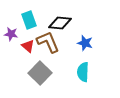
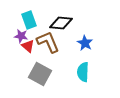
black diamond: moved 1 px right
purple star: moved 10 px right, 2 px down
blue star: rotated 14 degrees clockwise
gray square: moved 1 px down; rotated 15 degrees counterclockwise
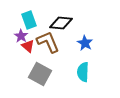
purple star: rotated 24 degrees clockwise
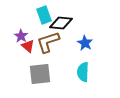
cyan rectangle: moved 15 px right, 5 px up
brown L-shape: rotated 85 degrees counterclockwise
gray square: rotated 35 degrees counterclockwise
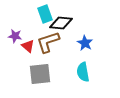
cyan rectangle: moved 1 px right, 1 px up
purple star: moved 6 px left; rotated 24 degrees counterclockwise
cyan semicircle: rotated 12 degrees counterclockwise
